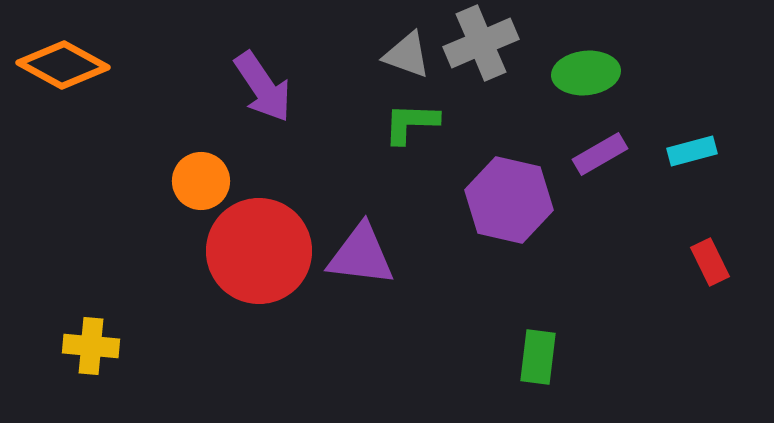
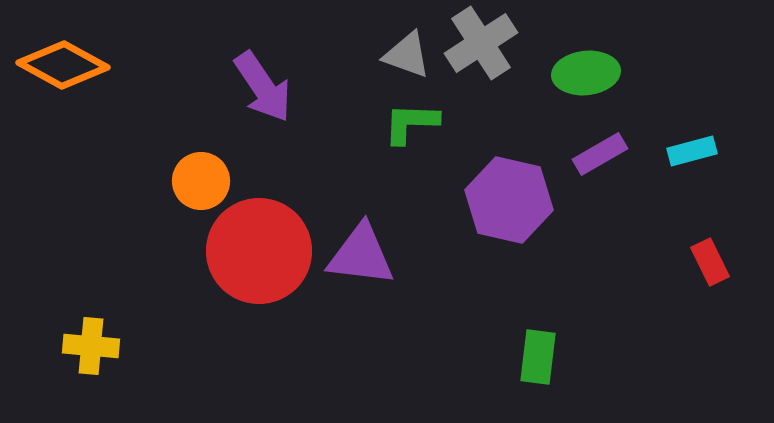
gray cross: rotated 10 degrees counterclockwise
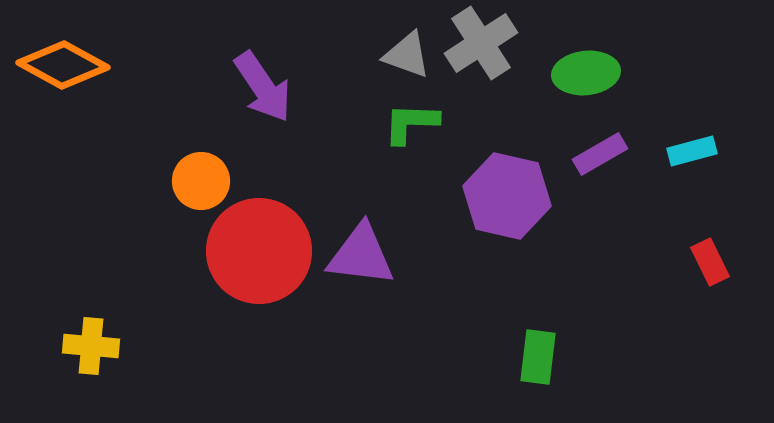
purple hexagon: moved 2 px left, 4 px up
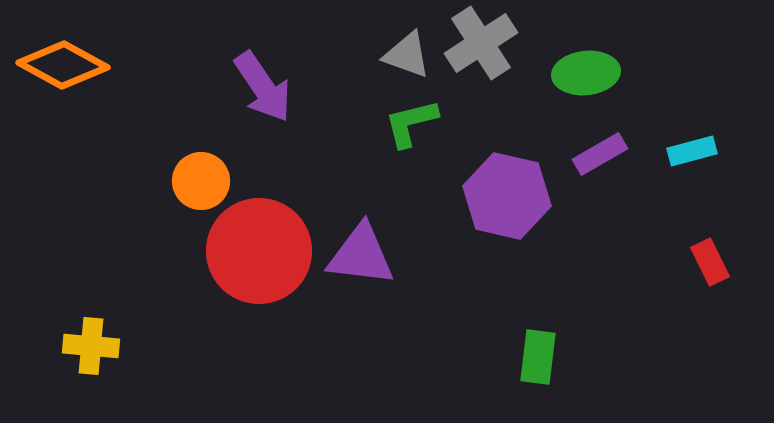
green L-shape: rotated 16 degrees counterclockwise
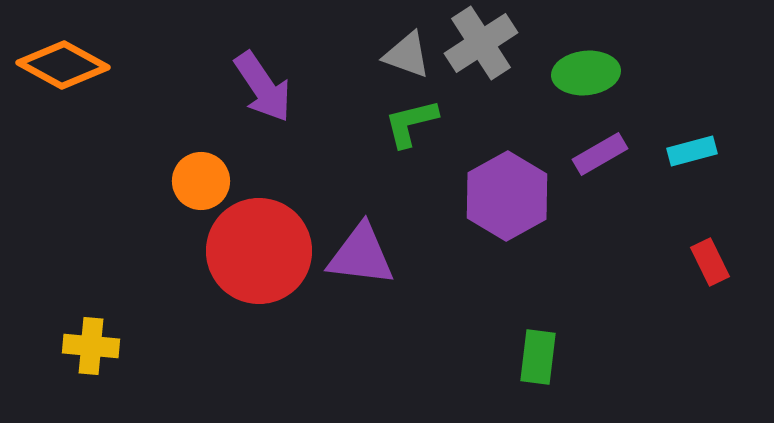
purple hexagon: rotated 18 degrees clockwise
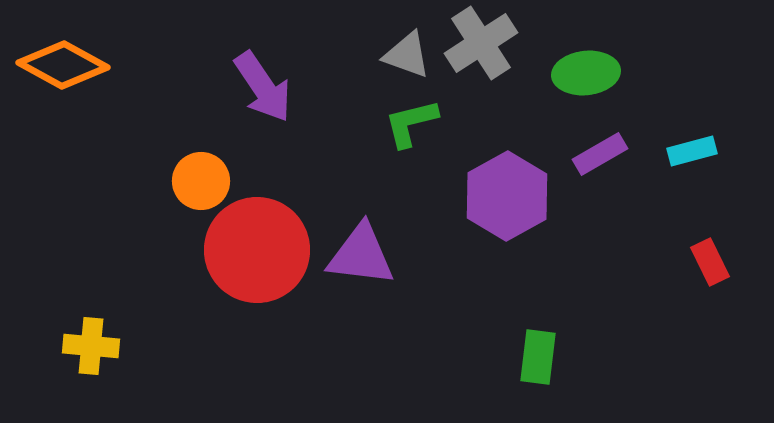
red circle: moved 2 px left, 1 px up
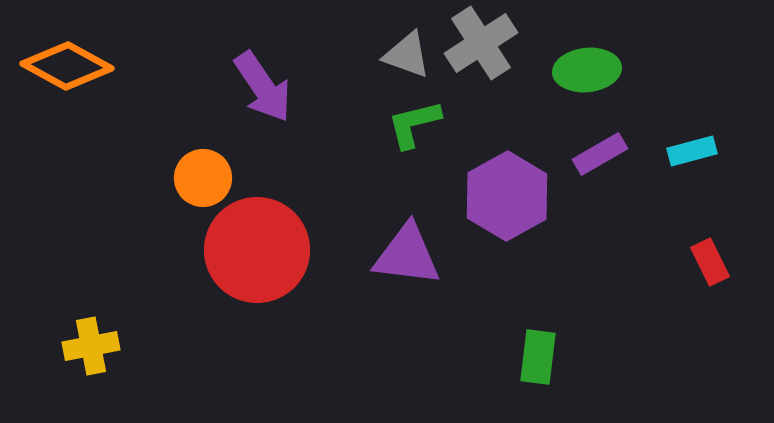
orange diamond: moved 4 px right, 1 px down
green ellipse: moved 1 px right, 3 px up
green L-shape: moved 3 px right, 1 px down
orange circle: moved 2 px right, 3 px up
purple triangle: moved 46 px right
yellow cross: rotated 16 degrees counterclockwise
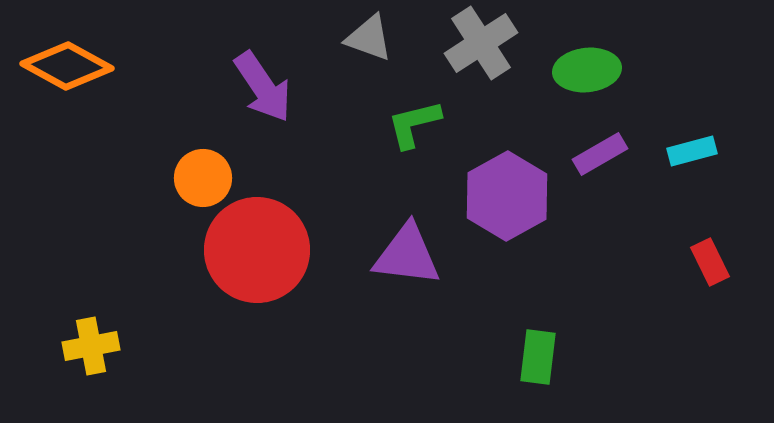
gray triangle: moved 38 px left, 17 px up
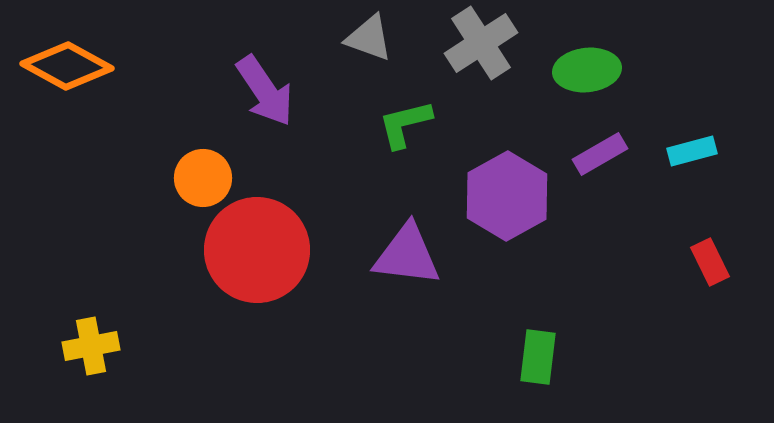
purple arrow: moved 2 px right, 4 px down
green L-shape: moved 9 px left
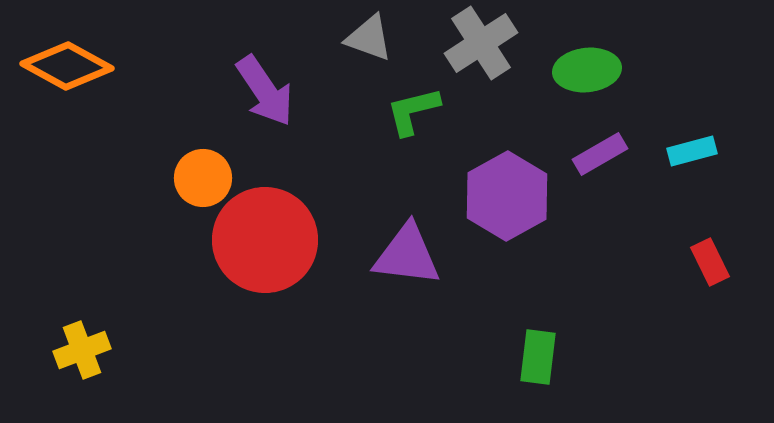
green L-shape: moved 8 px right, 13 px up
red circle: moved 8 px right, 10 px up
yellow cross: moved 9 px left, 4 px down; rotated 10 degrees counterclockwise
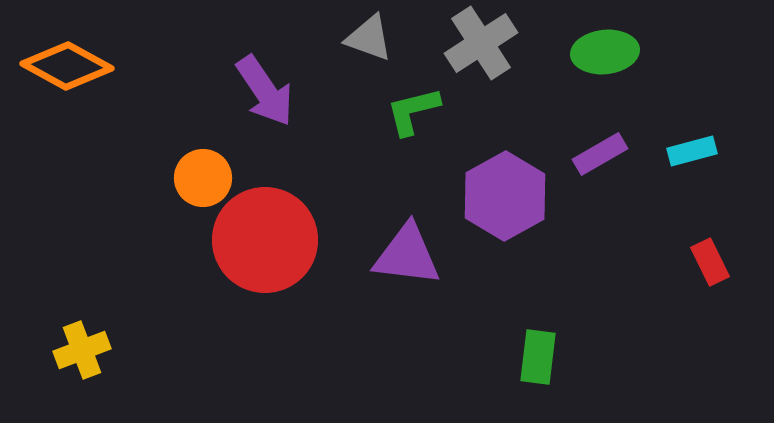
green ellipse: moved 18 px right, 18 px up
purple hexagon: moved 2 px left
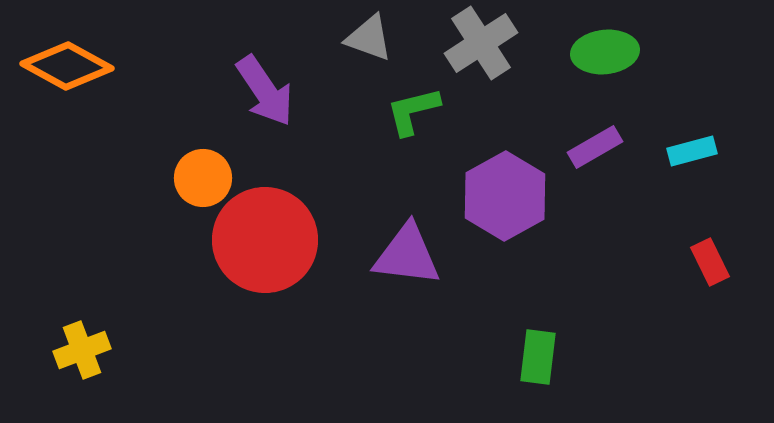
purple rectangle: moved 5 px left, 7 px up
